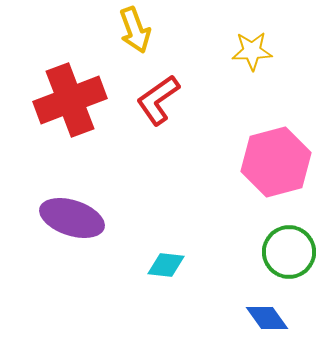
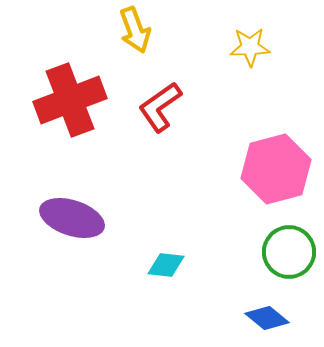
yellow star: moved 2 px left, 4 px up
red L-shape: moved 2 px right, 7 px down
pink hexagon: moved 7 px down
blue diamond: rotated 15 degrees counterclockwise
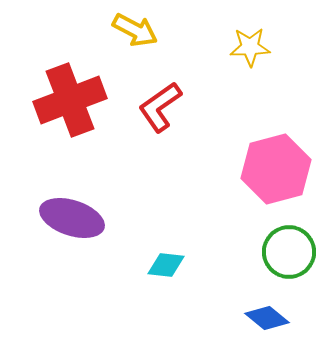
yellow arrow: rotated 42 degrees counterclockwise
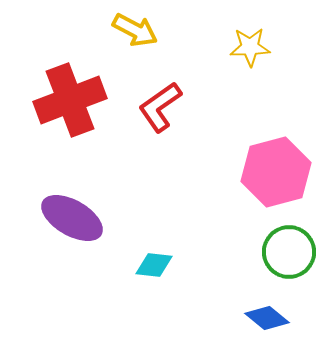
pink hexagon: moved 3 px down
purple ellipse: rotated 12 degrees clockwise
cyan diamond: moved 12 px left
